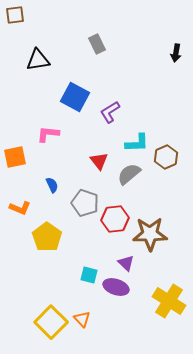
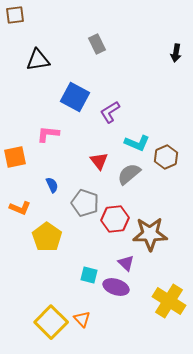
cyan L-shape: rotated 25 degrees clockwise
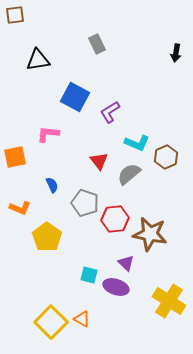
brown star: rotated 12 degrees clockwise
orange triangle: rotated 18 degrees counterclockwise
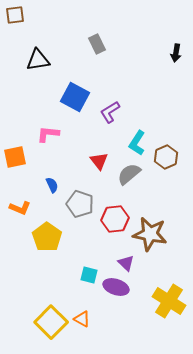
cyan L-shape: rotated 100 degrees clockwise
gray pentagon: moved 5 px left, 1 px down
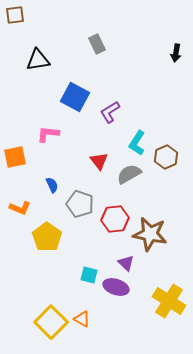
gray semicircle: rotated 10 degrees clockwise
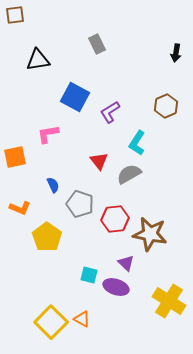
pink L-shape: rotated 15 degrees counterclockwise
brown hexagon: moved 51 px up
blue semicircle: moved 1 px right
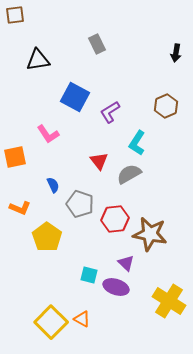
pink L-shape: rotated 115 degrees counterclockwise
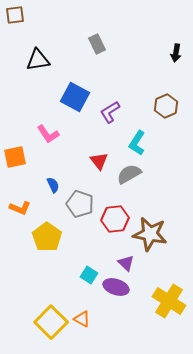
cyan square: rotated 18 degrees clockwise
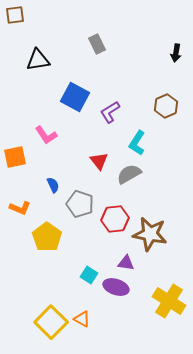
pink L-shape: moved 2 px left, 1 px down
purple triangle: rotated 36 degrees counterclockwise
